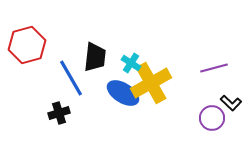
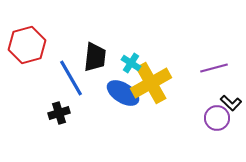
purple circle: moved 5 px right
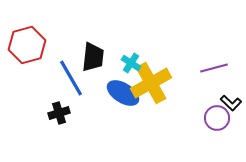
black trapezoid: moved 2 px left
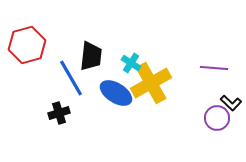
black trapezoid: moved 2 px left, 1 px up
purple line: rotated 20 degrees clockwise
blue ellipse: moved 7 px left
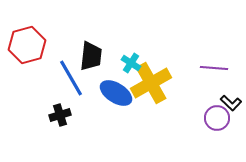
black cross: moved 1 px right, 2 px down
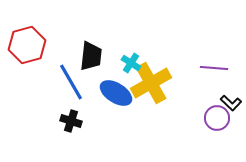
blue line: moved 4 px down
black cross: moved 11 px right, 6 px down; rotated 35 degrees clockwise
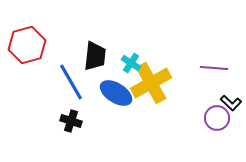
black trapezoid: moved 4 px right
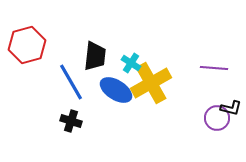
blue ellipse: moved 3 px up
black L-shape: moved 5 px down; rotated 30 degrees counterclockwise
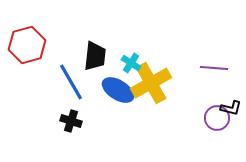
blue ellipse: moved 2 px right
